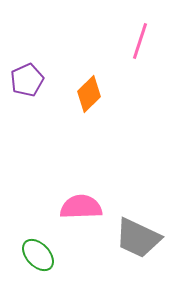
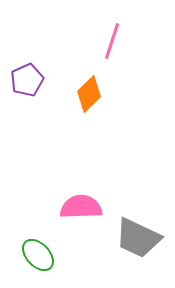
pink line: moved 28 px left
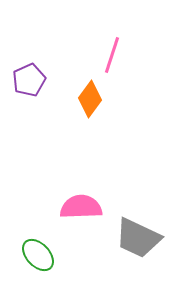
pink line: moved 14 px down
purple pentagon: moved 2 px right
orange diamond: moved 1 px right, 5 px down; rotated 9 degrees counterclockwise
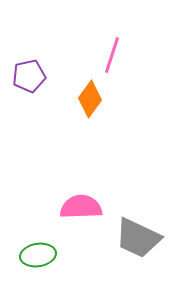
purple pentagon: moved 4 px up; rotated 12 degrees clockwise
green ellipse: rotated 56 degrees counterclockwise
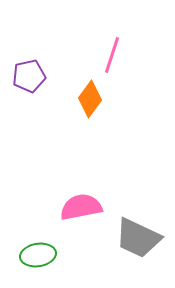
pink semicircle: rotated 9 degrees counterclockwise
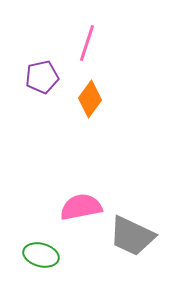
pink line: moved 25 px left, 12 px up
purple pentagon: moved 13 px right, 1 px down
gray trapezoid: moved 6 px left, 2 px up
green ellipse: moved 3 px right; rotated 24 degrees clockwise
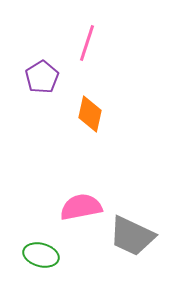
purple pentagon: rotated 20 degrees counterclockwise
orange diamond: moved 15 px down; rotated 24 degrees counterclockwise
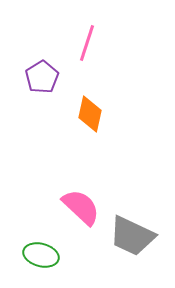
pink semicircle: rotated 54 degrees clockwise
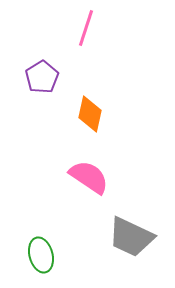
pink line: moved 1 px left, 15 px up
pink semicircle: moved 8 px right, 30 px up; rotated 9 degrees counterclockwise
gray trapezoid: moved 1 px left, 1 px down
green ellipse: rotated 60 degrees clockwise
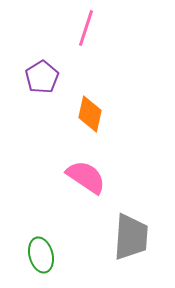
pink semicircle: moved 3 px left
gray trapezoid: rotated 111 degrees counterclockwise
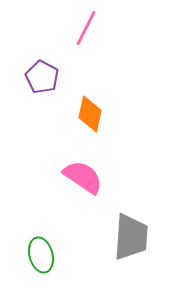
pink line: rotated 9 degrees clockwise
purple pentagon: rotated 12 degrees counterclockwise
pink semicircle: moved 3 px left
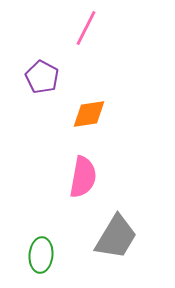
orange diamond: moved 1 px left; rotated 69 degrees clockwise
pink semicircle: rotated 66 degrees clockwise
gray trapezoid: moved 15 px left; rotated 27 degrees clockwise
green ellipse: rotated 20 degrees clockwise
